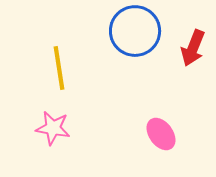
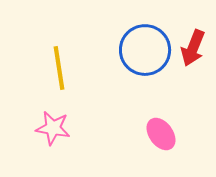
blue circle: moved 10 px right, 19 px down
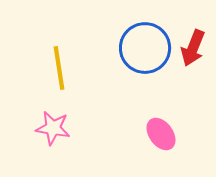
blue circle: moved 2 px up
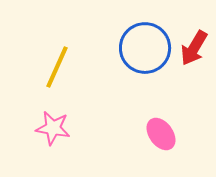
red arrow: moved 1 px right; rotated 9 degrees clockwise
yellow line: moved 2 px left, 1 px up; rotated 33 degrees clockwise
